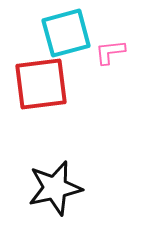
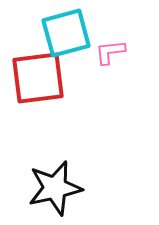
red square: moved 3 px left, 6 px up
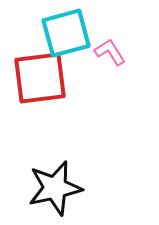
pink L-shape: rotated 64 degrees clockwise
red square: moved 2 px right
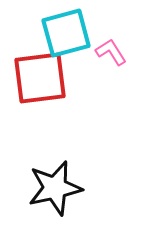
pink L-shape: moved 1 px right
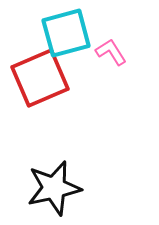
red square: rotated 16 degrees counterclockwise
black star: moved 1 px left
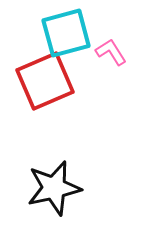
red square: moved 5 px right, 3 px down
